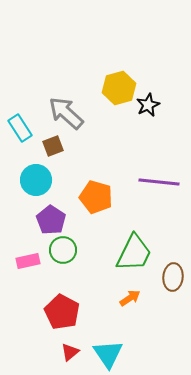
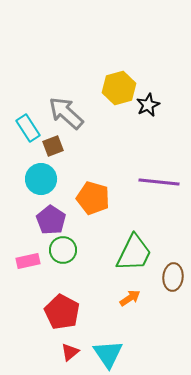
cyan rectangle: moved 8 px right
cyan circle: moved 5 px right, 1 px up
orange pentagon: moved 3 px left, 1 px down
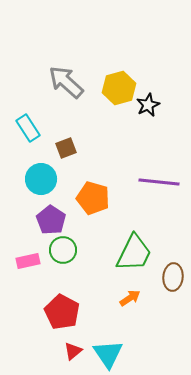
gray arrow: moved 31 px up
brown square: moved 13 px right, 2 px down
red triangle: moved 3 px right, 1 px up
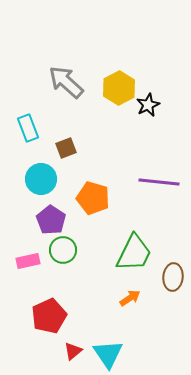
yellow hexagon: rotated 12 degrees counterclockwise
cyan rectangle: rotated 12 degrees clockwise
red pentagon: moved 13 px left, 4 px down; rotated 20 degrees clockwise
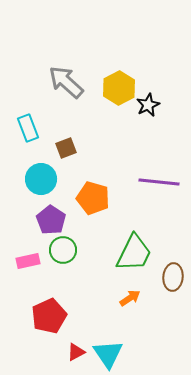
red triangle: moved 3 px right, 1 px down; rotated 12 degrees clockwise
